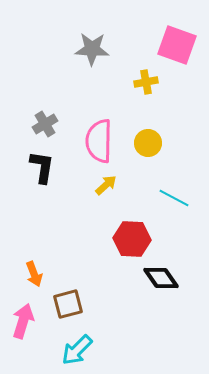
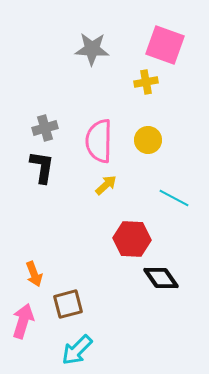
pink square: moved 12 px left
gray cross: moved 4 px down; rotated 15 degrees clockwise
yellow circle: moved 3 px up
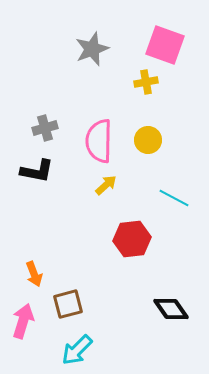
gray star: rotated 24 degrees counterclockwise
black L-shape: moved 5 px left, 4 px down; rotated 92 degrees clockwise
red hexagon: rotated 9 degrees counterclockwise
black diamond: moved 10 px right, 31 px down
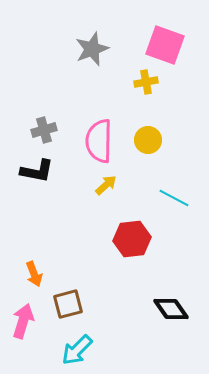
gray cross: moved 1 px left, 2 px down
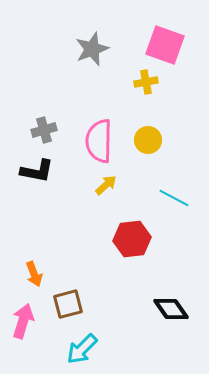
cyan arrow: moved 5 px right, 1 px up
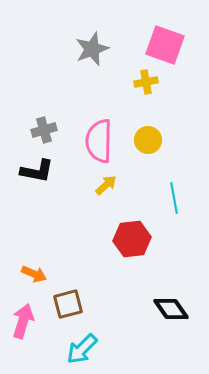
cyan line: rotated 52 degrees clockwise
orange arrow: rotated 45 degrees counterclockwise
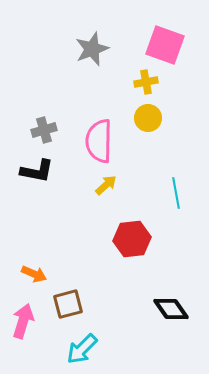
yellow circle: moved 22 px up
cyan line: moved 2 px right, 5 px up
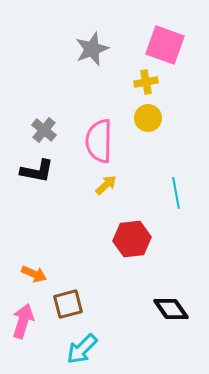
gray cross: rotated 35 degrees counterclockwise
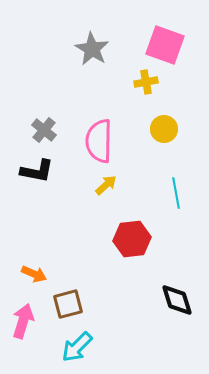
gray star: rotated 20 degrees counterclockwise
yellow circle: moved 16 px right, 11 px down
black diamond: moved 6 px right, 9 px up; rotated 18 degrees clockwise
cyan arrow: moved 5 px left, 2 px up
